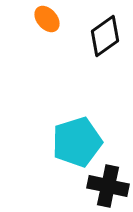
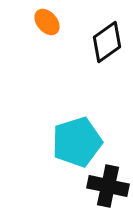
orange ellipse: moved 3 px down
black diamond: moved 2 px right, 6 px down
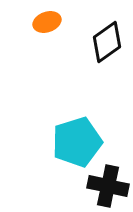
orange ellipse: rotated 68 degrees counterclockwise
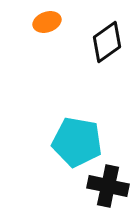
cyan pentagon: rotated 27 degrees clockwise
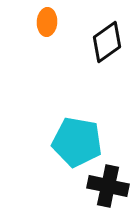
orange ellipse: rotated 68 degrees counterclockwise
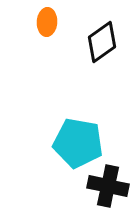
black diamond: moved 5 px left
cyan pentagon: moved 1 px right, 1 px down
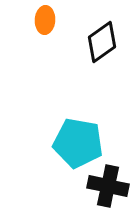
orange ellipse: moved 2 px left, 2 px up
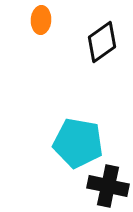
orange ellipse: moved 4 px left
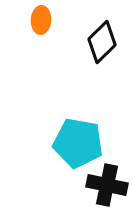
black diamond: rotated 9 degrees counterclockwise
black cross: moved 1 px left, 1 px up
